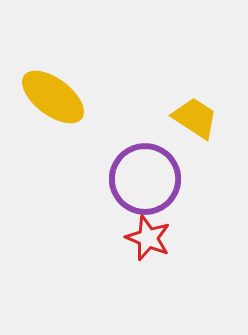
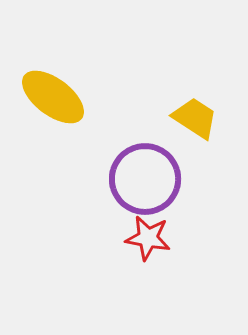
red star: rotated 12 degrees counterclockwise
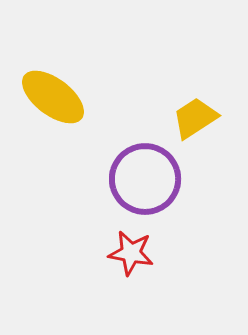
yellow trapezoid: rotated 66 degrees counterclockwise
red star: moved 17 px left, 15 px down
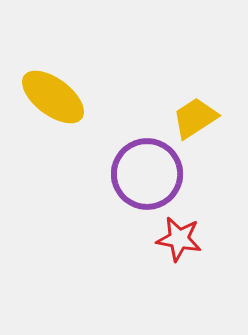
purple circle: moved 2 px right, 5 px up
red star: moved 48 px right, 14 px up
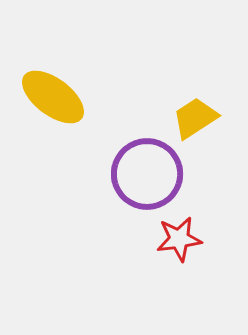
red star: rotated 18 degrees counterclockwise
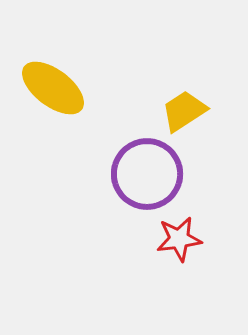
yellow ellipse: moved 9 px up
yellow trapezoid: moved 11 px left, 7 px up
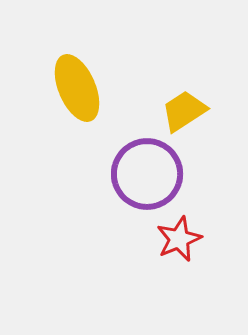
yellow ellipse: moved 24 px right; rotated 30 degrees clockwise
red star: rotated 15 degrees counterclockwise
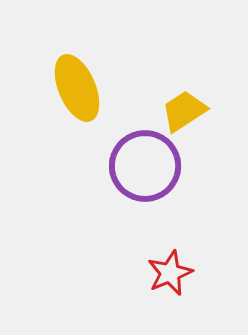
purple circle: moved 2 px left, 8 px up
red star: moved 9 px left, 34 px down
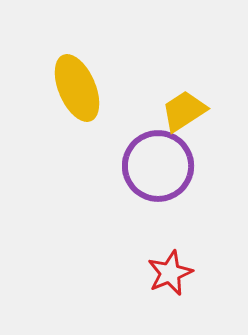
purple circle: moved 13 px right
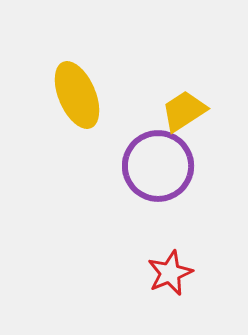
yellow ellipse: moved 7 px down
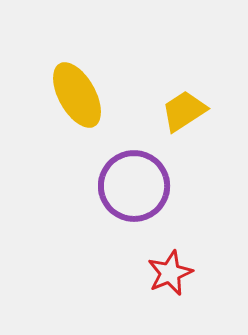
yellow ellipse: rotated 6 degrees counterclockwise
purple circle: moved 24 px left, 20 px down
